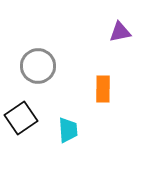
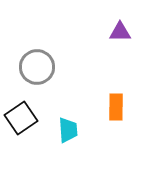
purple triangle: rotated 10 degrees clockwise
gray circle: moved 1 px left, 1 px down
orange rectangle: moved 13 px right, 18 px down
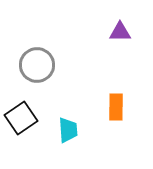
gray circle: moved 2 px up
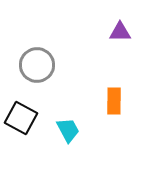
orange rectangle: moved 2 px left, 6 px up
black square: rotated 28 degrees counterclockwise
cyan trapezoid: rotated 24 degrees counterclockwise
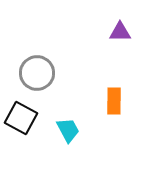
gray circle: moved 8 px down
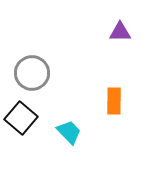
gray circle: moved 5 px left
black square: rotated 12 degrees clockwise
cyan trapezoid: moved 1 px right, 2 px down; rotated 16 degrees counterclockwise
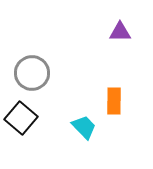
cyan trapezoid: moved 15 px right, 5 px up
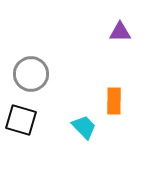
gray circle: moved 1 px left, 1 px down
black square: moved 2 px down; rotated 24 degrees counterclockwise
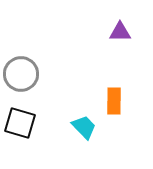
gray circle: moved 10 px left
black square: moved 1 px left, 3 px down
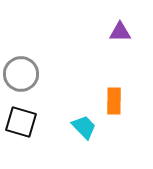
black square: moved 1 px right, 1 px up
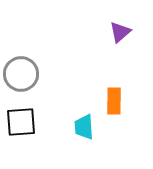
purple triangle: rotated 40 degrees counterclockwise
black square: rotated 20 degrees counterclockwise
cyan trapezoid: rotated 140 degrees counterclockwise
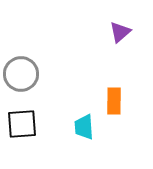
black square: moved 1 px right, 2 px down
